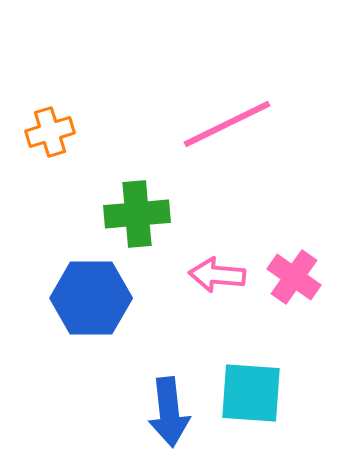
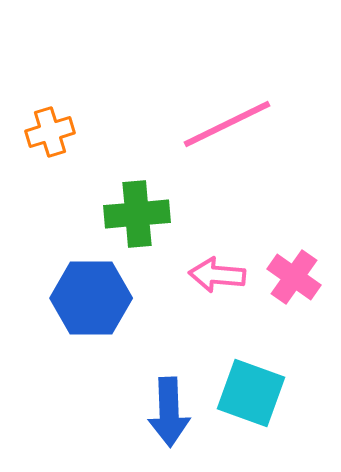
cyan square: rotated 16 degrees clockwise
blue arrow: rotated 4 degrees clockwise
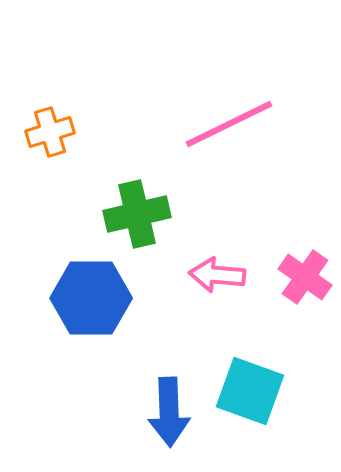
pink line: moved 2 px right
green cross: rotated 8 degrees counterclockwise
pink cross: moved 11 px right
cyan square: moved 1 px left, 2 px up
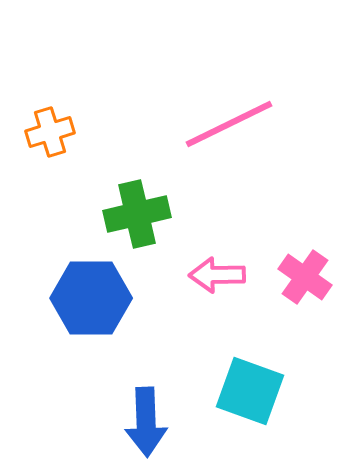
pink arrow: rotated 6 degrees counterclockwise
blue arrow: moved 23 px left, 10 px down
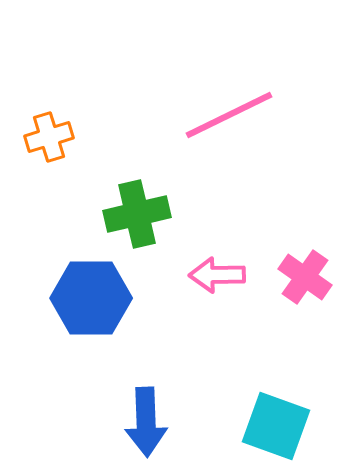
pink line: moved 9 px up
orange cross: moved 1 px left, 5 px down
cyan square: moved 26 px right, 35 px down
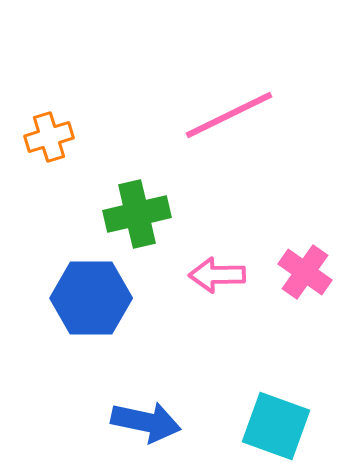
pink cross: moved 5 px up
blue arrow: rotated 76 degrees counterclockwise
